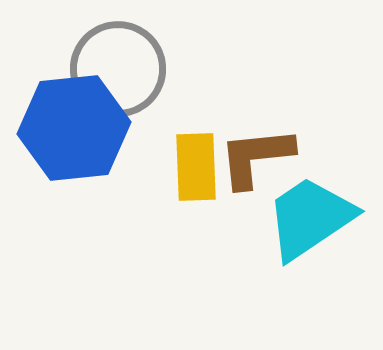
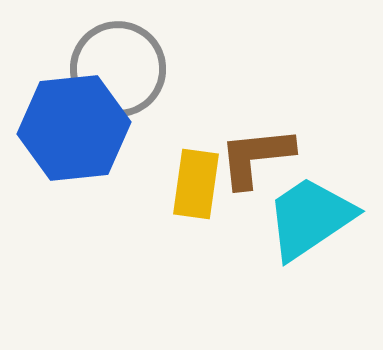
yellow rectangle: moved 17 px down; rotated 10 degrees clockwise
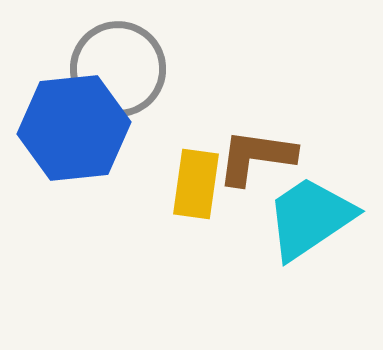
brown L-shape: rotated 14 degrees clockwise
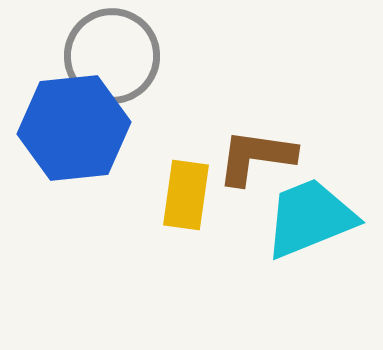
gray circle: moved 6 px left, 13 px up
yellow rectangle: moved 10 px left, 11 px down
cyan trapezoid: rotated 12 degrees clockwise
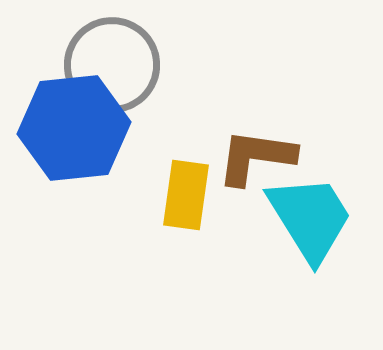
gray circle: moved 9 px down
cyan trapezoid: rotated 80 degrees clockwise
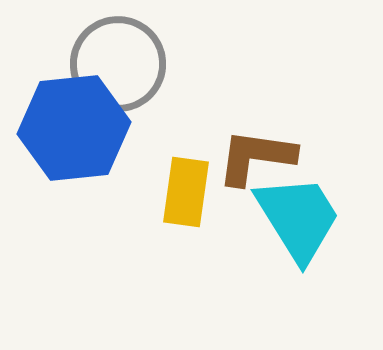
gray circle: moved 6 px right, 1 px up
yellow rectangle: moved 3 px up
cyan trapezoid: moved 12 px left
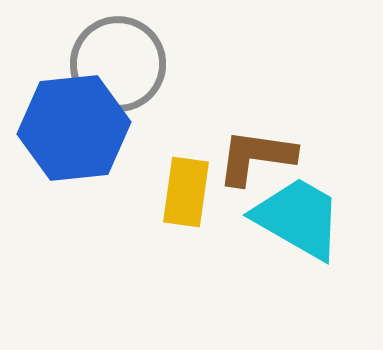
cyan trapezoid: rotated 28 degrees counterclockwise
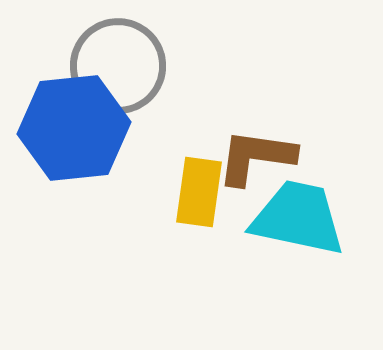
gray circle: moved 2 px down
yellow rectangle: moved 13 px right
cyan trapezoid: rotated 18 degrees counterclockwise
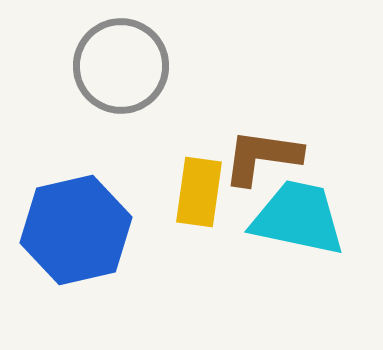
gray circle: moved 3 px right
blue hexagon: moved 2 px right, 102 px down; rotated 7 degrees counterclockwise
brown L-shape: moved 6 px right
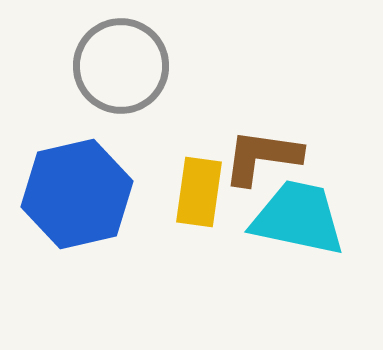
blue hexagon: moved 1 px right, 36 px up
